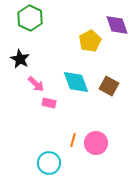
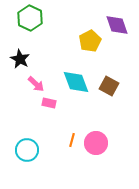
orange line: moved 1 px left
cyan circle: moved 22 px left, 13 px up
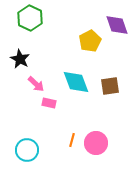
brown square: moved 1 px right; rotated 36 degrees counterclockwise
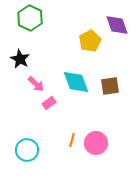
pink rectangle: rotated 48 degrees counterclockwise
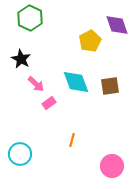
black star: moved 1 px right
pink circle: moved 16 px right, 23 px down
cyan circle: moved 7 px left, 4 px down
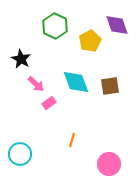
green hexagon: moved 25 px right, 8 px down
pink circle: moved 3 px left, 2 px up
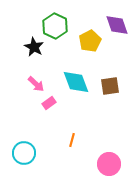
black star: moved 13 px right, 12 px up
cyan circle: moved 4 px right, 1 px up
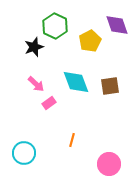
black star: rotated 24 degrees clockwise
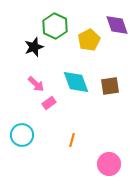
yellow pentagon: moved 1 px left, 1 px up
cyan circle: moved 2 px left, 18 px up
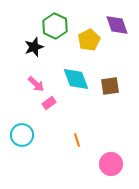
cyan diamond: moved 3 px up
orange line: moved 5 px right; rotated 32 degrees counterclockwise
pink circle: moved 2 px right
